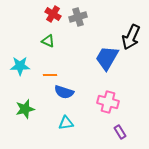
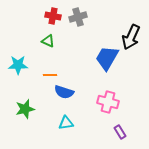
red cross: moved 2 px down; rotated 21 degrees counterclockwise
cyan star: moved 2 px left, 1 px up
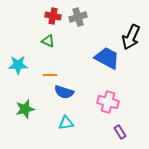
blue trapezoid: rotated 88 degrees clockwise
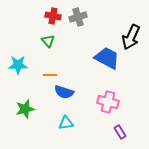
green triangle: rotated 24 degrees clockwise
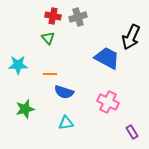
green triangle: moved 3 px up
orange line: moved 1 px up
pink cross: rotated 10 degrees clockwise
purple rectangle: moved 12 px right
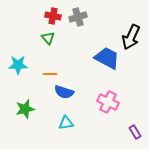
purple rectangle: moved 3 px right
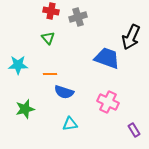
red cross: moved 2 px left, 5 px up
blue trapezoid: rotated 8 degrees counterclockwise
cyan triangle: moved 4 px right, 1 px down
purple rectangle: moved 1 px left, 2 px up
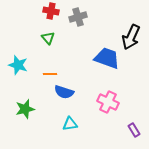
cyan star: rotated 18 degrees clockwise
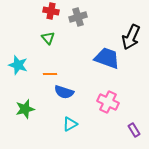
cyan triangle: rotated 21 degrees counterclockwise
